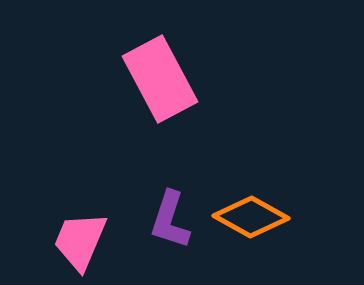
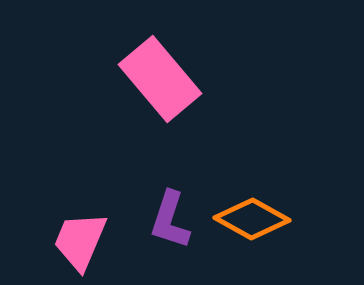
pink rectangle: rotated 12 degrees counterclockwise
orange diamond: moved 1 px right, 2 px down
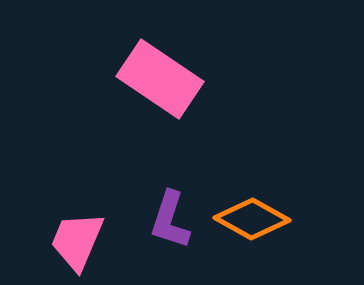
pink rectangle: rotated 16 degrees counterclockwise
pink trapezoid: moved 3 px left
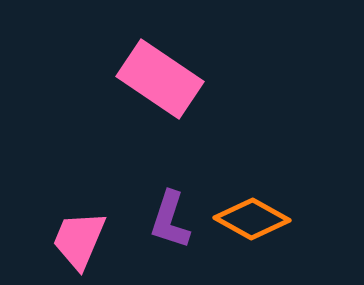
pink trapezoid: moved 2 px right, 1 px up
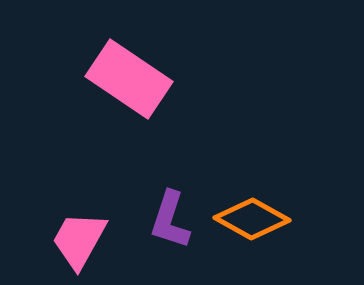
pink rectangle: moved 31 px left
pink trapezoid: rotated 6 degrees clockwise
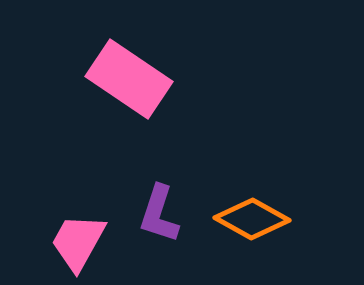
purple L-shape: moved 11 px left, 6 px up
pink trapezoid: moved 1 px left, 2 px down
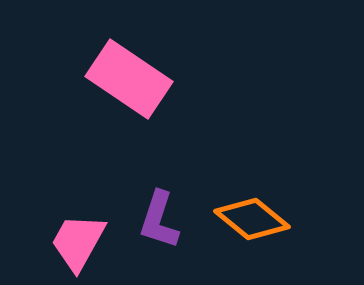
purple L-shape: moved 6 px down
orange diamond: rotated 10 degrees clockwise
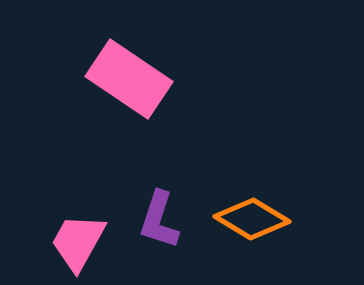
orange diamond: rotated 8 degrees counterclockwise
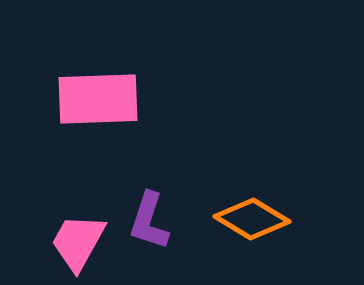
pink rectangle: moved 31 px left, 20 px down; rotated 36 degrees counterclockwise
purple L-shape: moved 10 px left, 1 px down
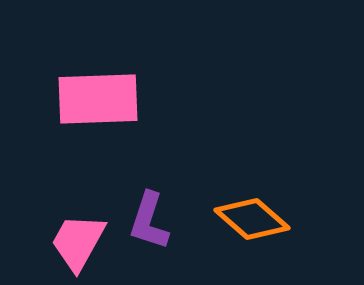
orange diamond: rotated 10 degrees clockwise
